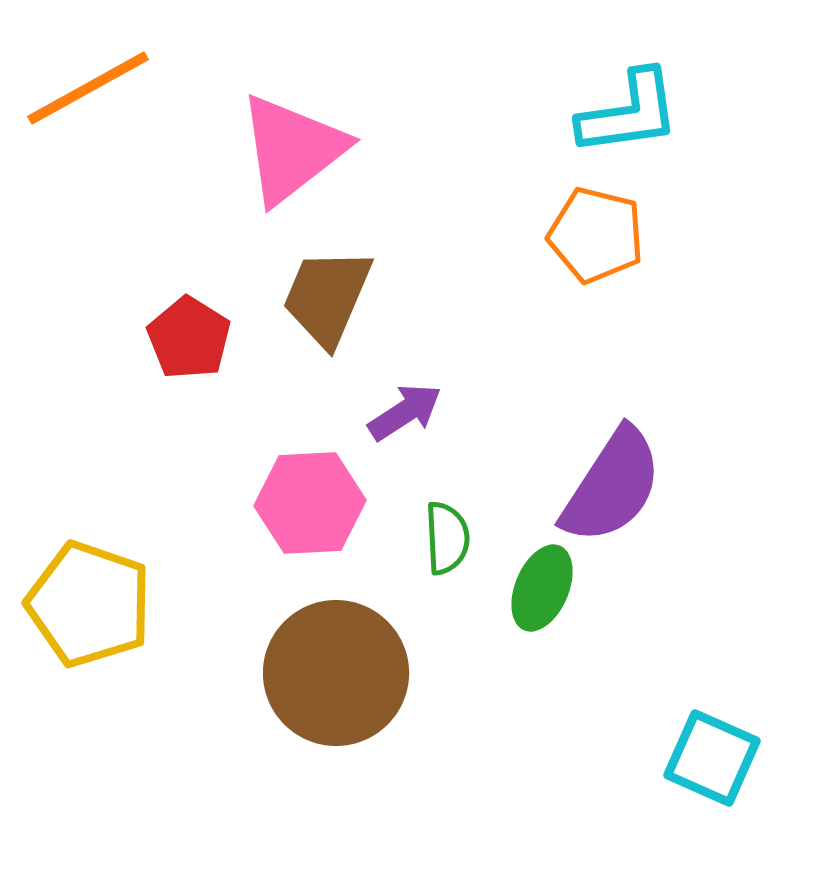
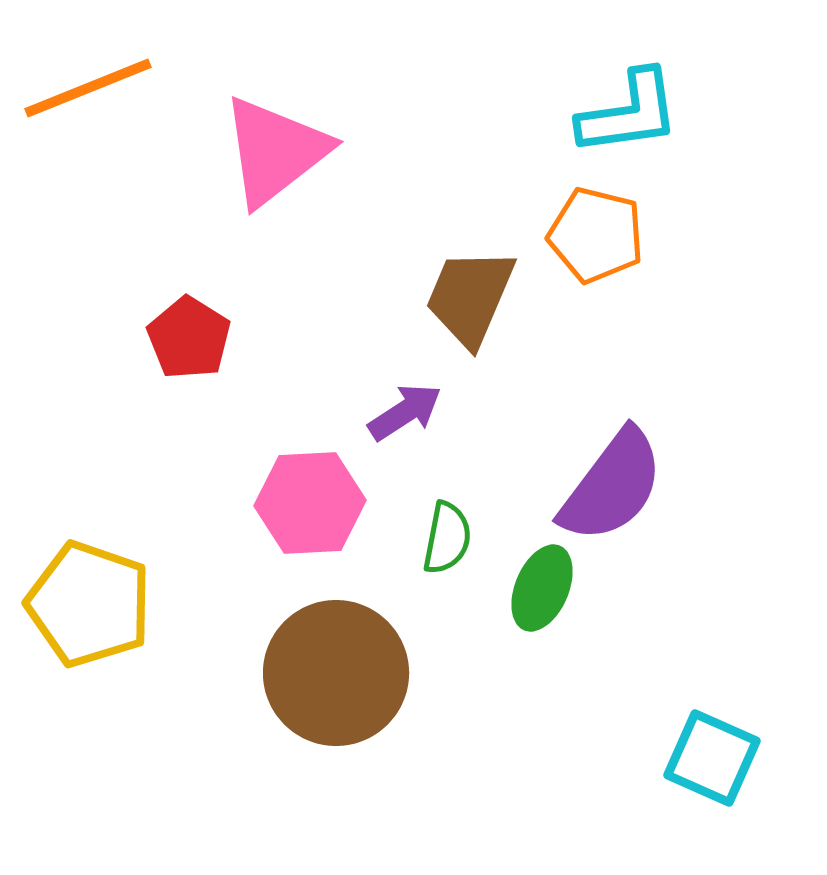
orange line: rotated 7 degrees clockwise
pink triangle: moved 17 px left, 2 px down
brown trapezoid: moved 143 px right
purple semicircle: rotated 4 degrees clockwise
green semicircle: rotated 14 degrees clockwise
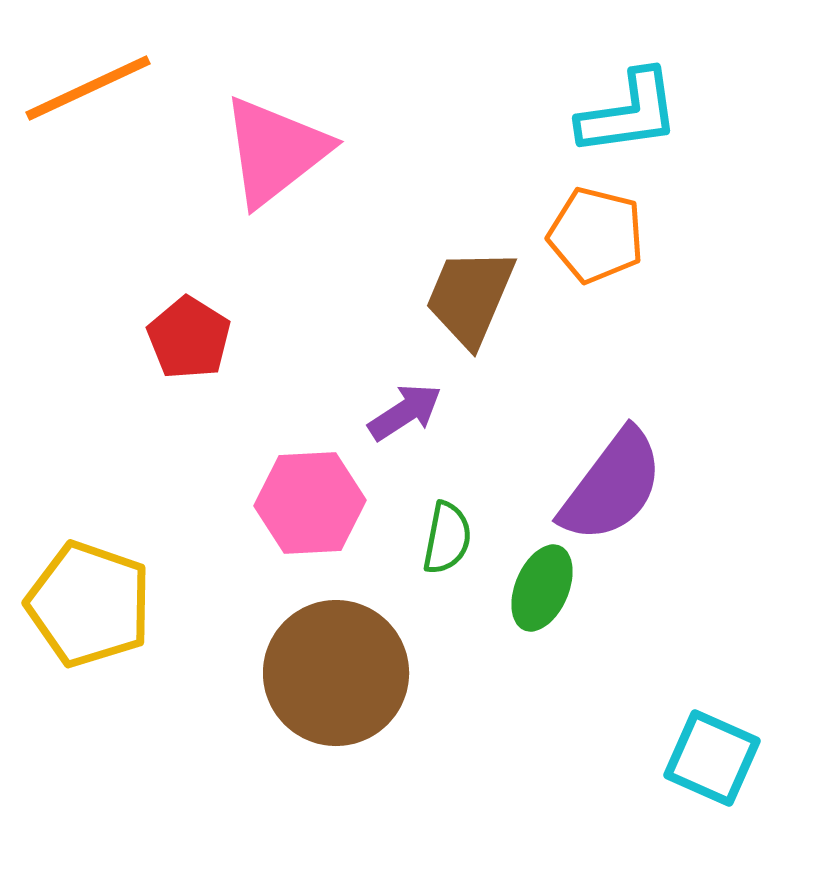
orange line: rotated 3 degrees counterclockwise
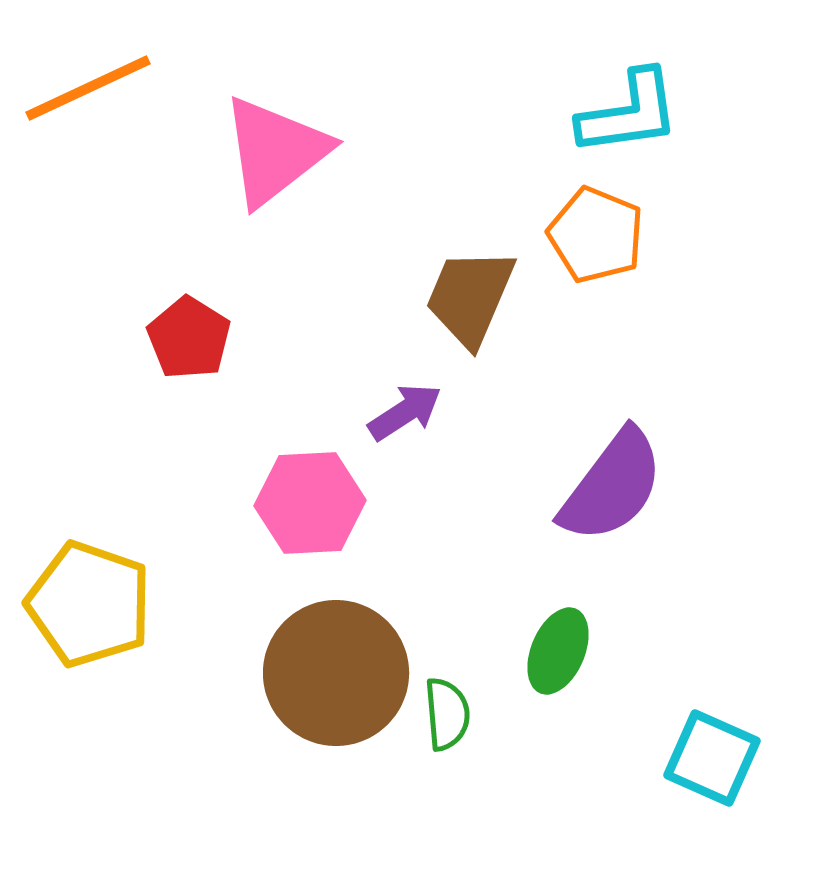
orange pentagon: rotated 8 degrees clockwise
green semicircle: moved 176 px down; rotated 16 degrees counterclockwise
green ellipse: moved 16 px right, 63 px down
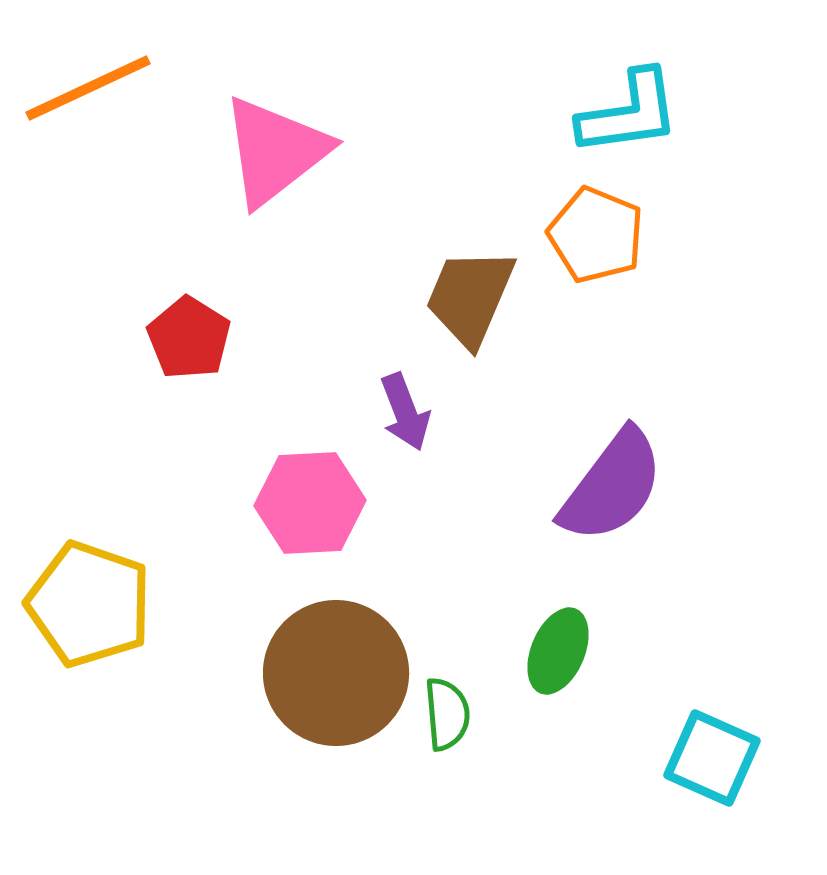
purple arrow: rotated 102 degrees clockwise
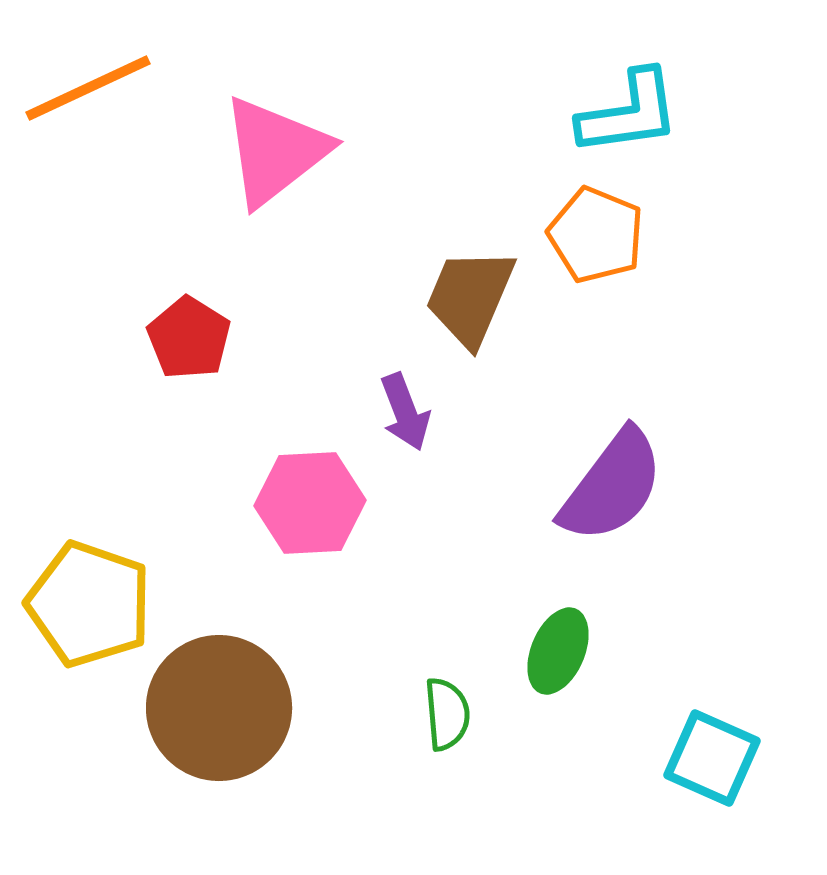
brown circle: moved 117 px left, 35 px down
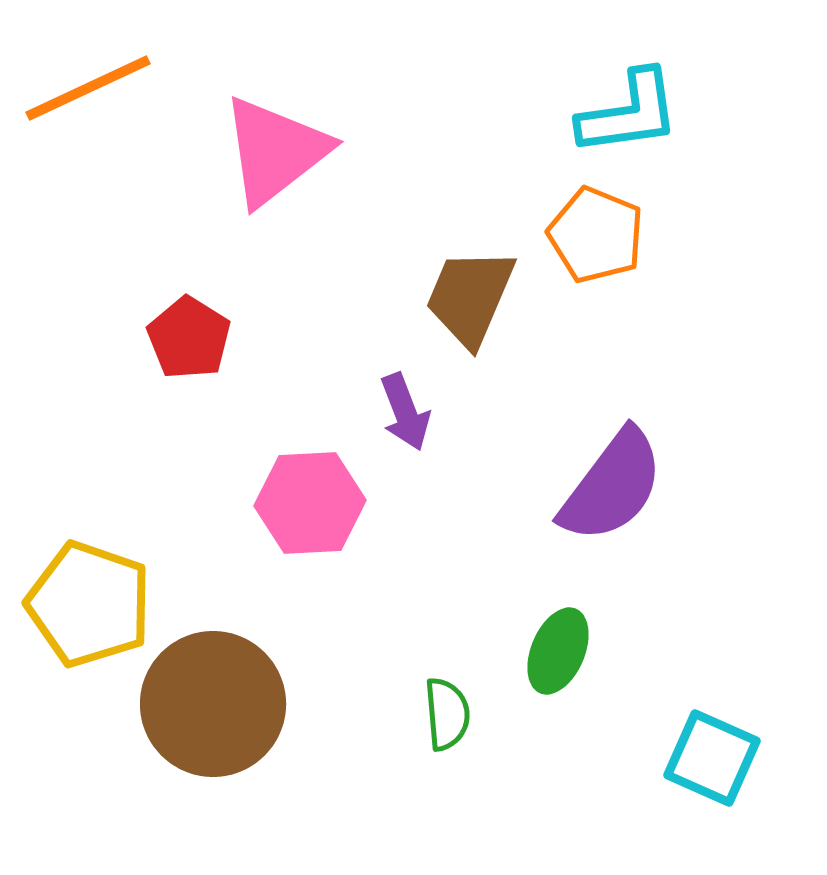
brown circle: moved 6 px left, 4 px up
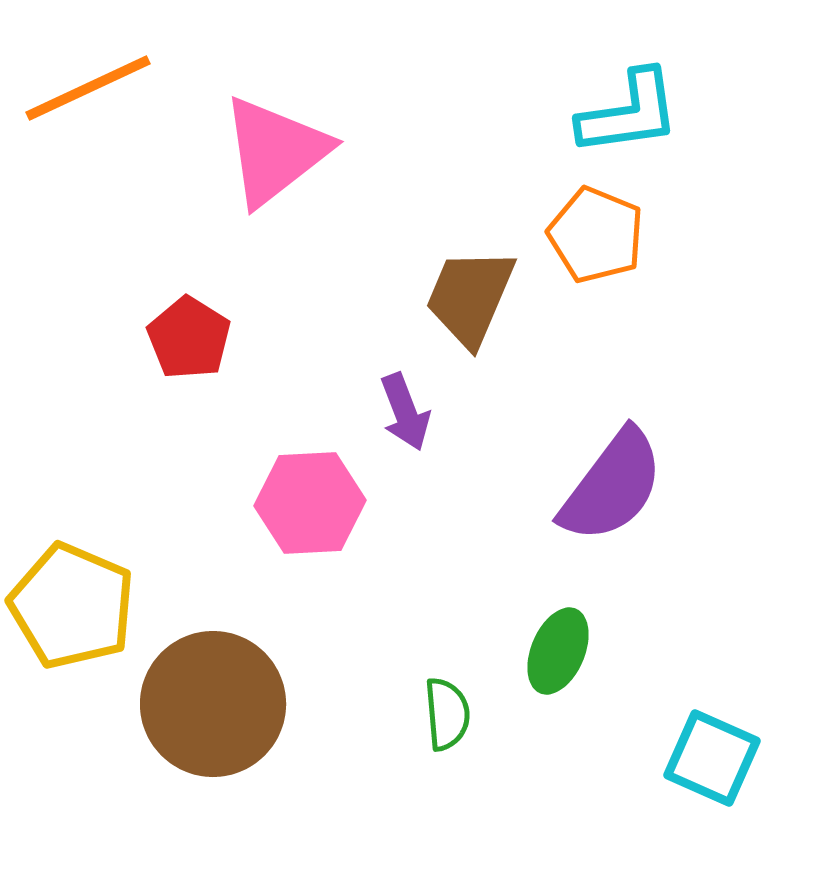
yellow pentagon: moved 17 px left, 2 px down; rotated 4 degrees clockwise
